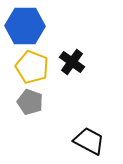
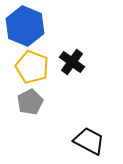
blue hexagon: rotated 21 degrees clockwise
gray pentagon: rotated 25 degrees clockwise
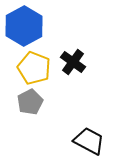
blue hexagon: moved 1 px left; rotated 9 degrees clockwise
black cross: moved 1 px right
yellow pentagon: moved 2 px right, 1 px down
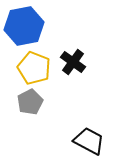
blue hexagon: rotated 18 degrees clockwise
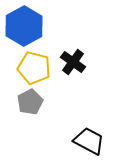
blue hexagon: rotated 18 degrees counterclockwise
yellow pentagon: rotated 8 degrees counterclockwise
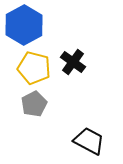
blue hexagon: moved 1 px up
gray pentagon: moved 4 px right, 2 px down
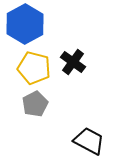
blue hexagon: moved 1 px right, 1 px up
gray pentagon: moved 1 px right
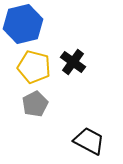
blue hexagon: moved 2 px left; rotated 15 degrees clockwise
yellow pentagon: moved 1 px up
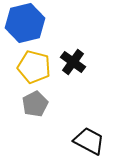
blue hexagon: moved 2 px right, 1 px up
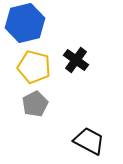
black cross: moved 3 px right, 2 px up
